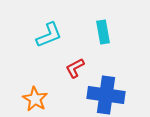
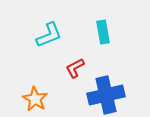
blue cross: rotated 21 degrees counterclockwise
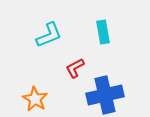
blue cross: moved 1 px left
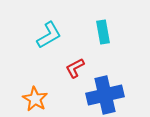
cyan L-shape: rotated 8 degrees counterclockwise
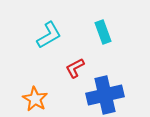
cyan rectangle: rotated 10 degrees counterclockwise
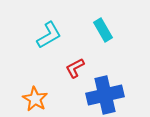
cyan rectangle: moved 2 px up; rotated 10 degrees counterclockwise
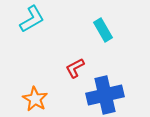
cyan L-shape: moved 17 px left, 16 px up
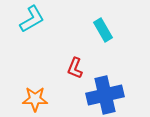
red L-shape: rotated 40 degrees counterclockwise
orange star: rotated 30 degrees counterclockwise
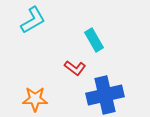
cyan L-shape: moved 1 px right, 1 px down
cyan rectangle: moved 9 px left, 10 px down
red L-shape: rotated 75 degrees counterclockwise
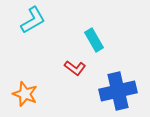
blue cross: moved 13 px right, 4 px up
orange star: moved 10 px left, 5 px up; rotated 20 degrees clockwise
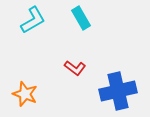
cyan rectangle: moved 13 px left, 22 px up
